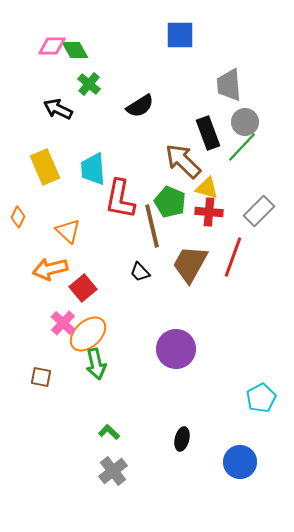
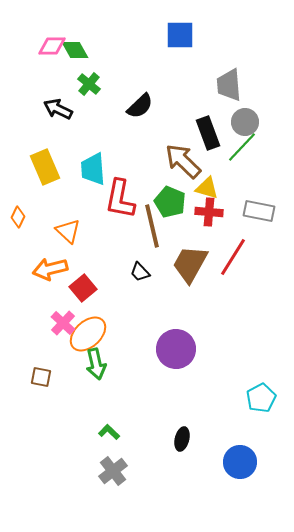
black semicircle: rotated 12 degrees counterclockwise
gray rectangle: rotated 56 degrees clockwise
red line: rotated 12 degrees clockwise
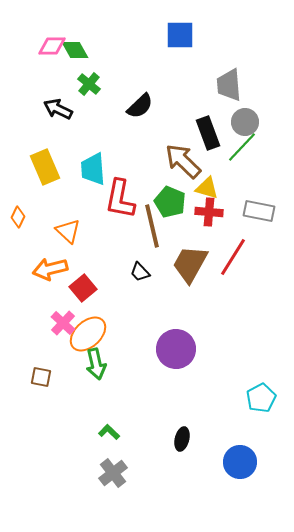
gray cross: moved 2 px down
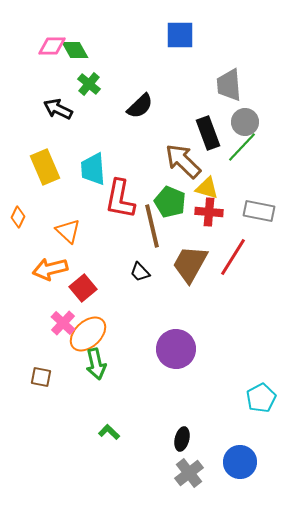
gray cross: moved 76 px right
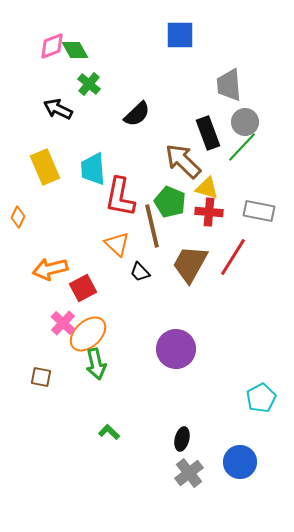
pink diamond: rotated 20 degrees counterclockwise
black semicircle: moved 3 px left, 8 px down
red L-shape: moved 2 px up
orange triangle: moved 49 px right, 13 px down
red square: rotated 12 degrees clockwise
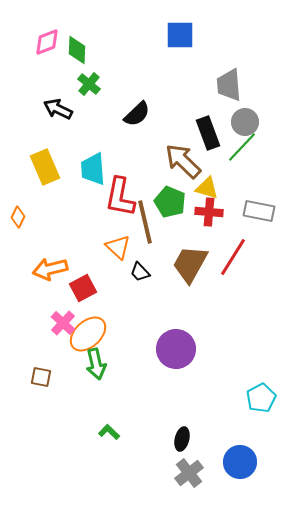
pink diamond: moved 5 px left, 4 px up
green diamond: moved 2 px right; rotated 32 degrees clockwise
brown line: moved 7 px left, 4 px up
orange triangle: moved 1 px right, 3 px down
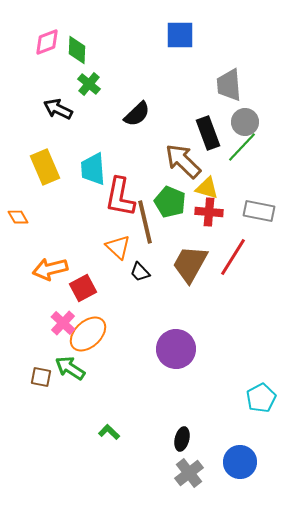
orange diamond: rotated 55 degrees counterclockwise
green arrow: moved 26 px left, 4 px down; rotated 136 degrees clockwise
